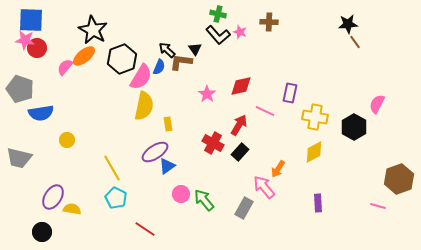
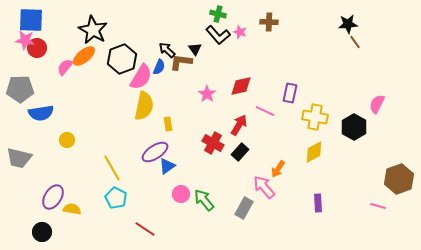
gray pentagon at (20, 89): rotated 20 degrees counterclockwise
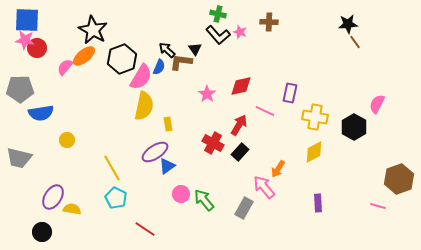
blue square at (31, 20): moved 4 px left
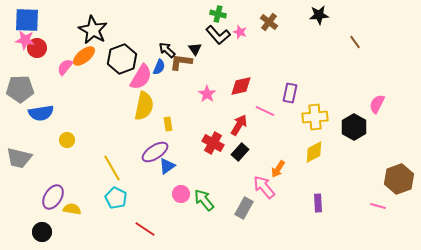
brown cross at (269, 22): rotated 36 degrees clockwise
black star at (348, 24): moved 29 px left, 9 px up
yellow cross at (315, 117): rotated 15 degrees counterclockwise
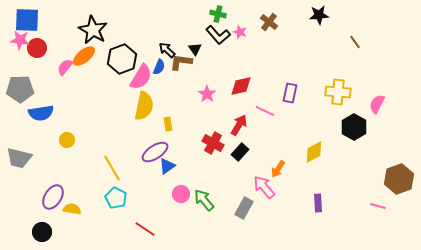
pink star at (25, 40): moved 5 px left
yellow cross at (315, 117): moved 23 px right, 25 px up; rotated 10 degrees clockwise
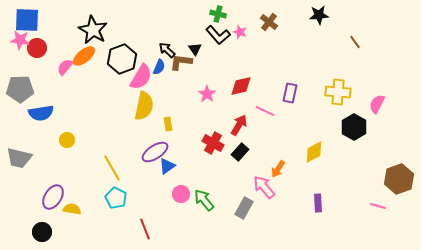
red line at (145, 229): rotated 35 degrees clockwise
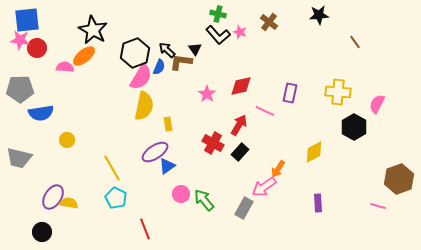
blue square at (27, 20): rotated 8 degrees counterclockwise
black hexagon at (122, 59): moved 13 px right, 6 px up
pink semicircle at (65, 67): rotated 54 degrees clockwise
pink arrow at (264, 187): rotated 85 degrees counterclockwise
yellow semicircle at (72, 209): moved 3 px left, 6 px up
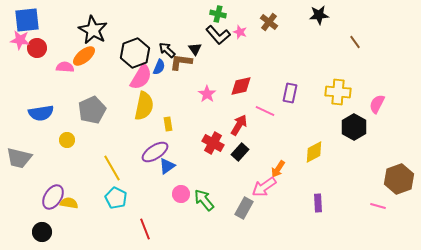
gray pentagon at (20, 89): moved 72 px right, 21 px down; rotated 24 degrees counterclockwise
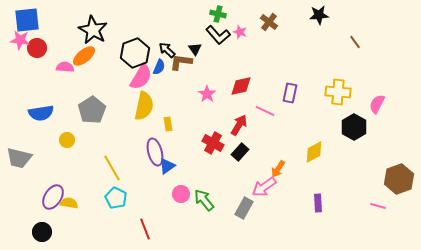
gray pentagon at (92, 110): rotated 8 degrees counterclockwise
purple ellipse at (155, 152): rotated 72 degrees counterclockwise
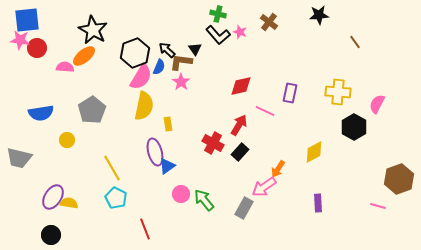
pink star at (207, 94): moved 26 px left, 12 px up
black circle at (42, 232): moved 9 px right, 3 px down
